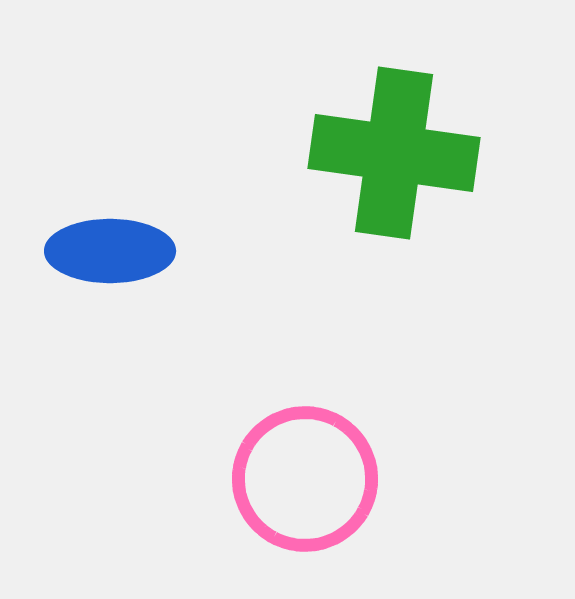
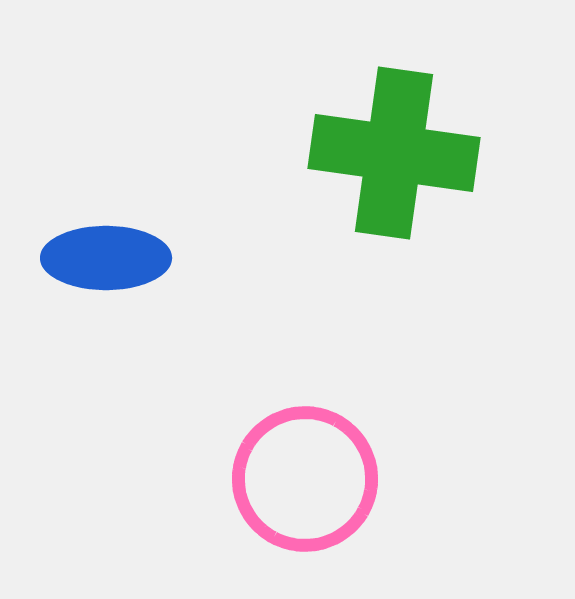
blue ellipse: moved 4 px left, 7 px down
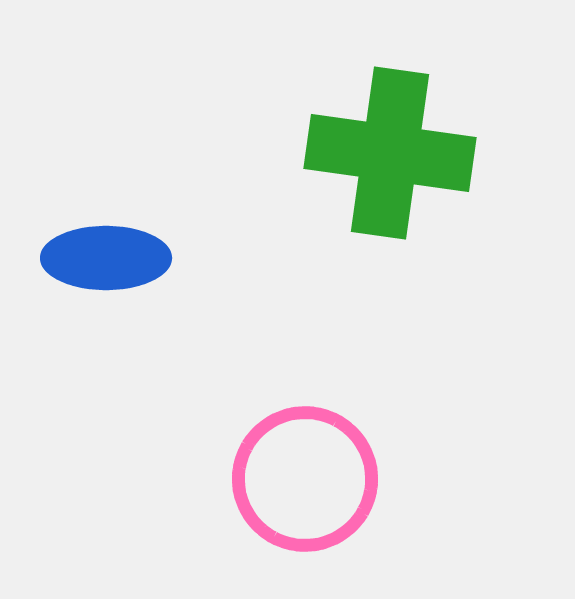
green cross: moved 4 px left
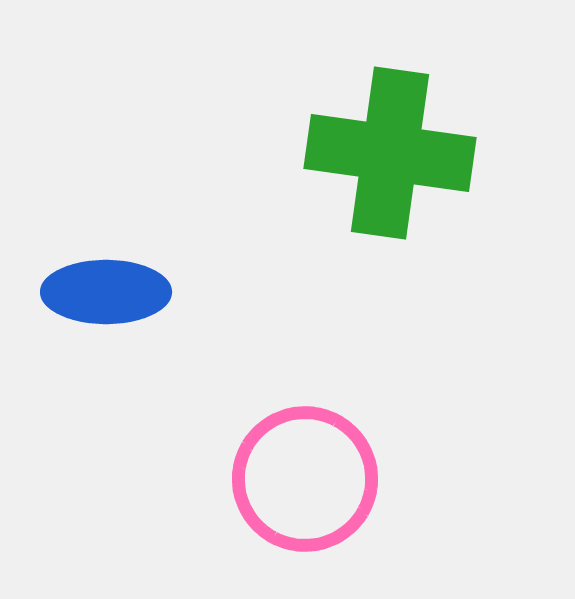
blue ellipse: moved 34 px down
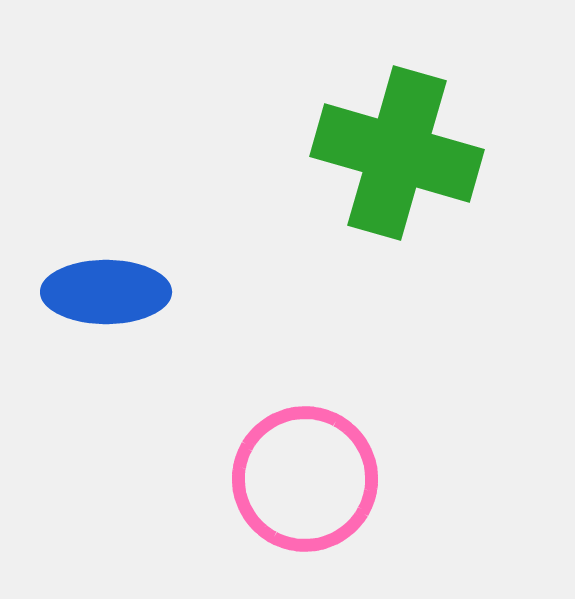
green cross: moved 7 px right; rotated 8 degrees clockwise
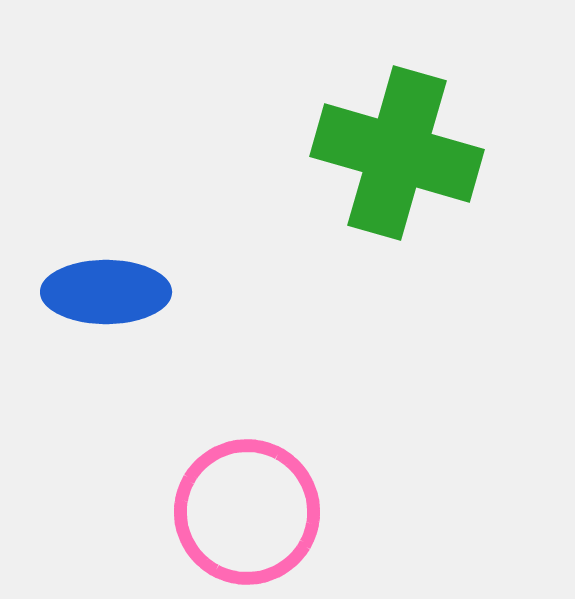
pink circle: moved 58 px left, 33 px down
